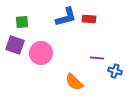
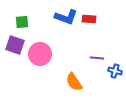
blue L-shape: rotated 35 degrees clockwise
pink circle: moved 1 px left, 1 px down
orange semicircle: rotated 12 degrees clockwise
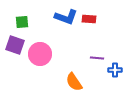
blue cross: moved 1 px up; rotated 16 degrees counterclockwise
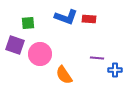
green square: moved 6 px right, 1 px down
orange semicircle: moved 10 px left, 7 px up
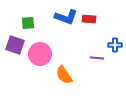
blue cross: moved 25 px up
